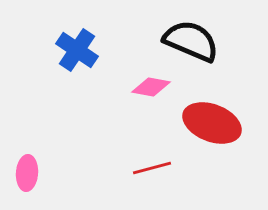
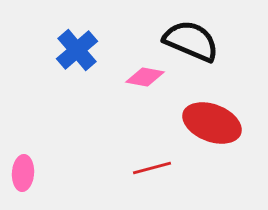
blue cross: rotated 15 degrees clockwise
pink diamond: moved 6 px left, 10 px up
pink ellipse: moved 4 px left
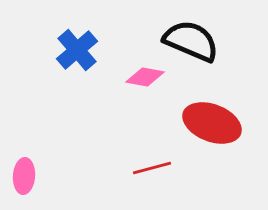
pink ellipse: moved 1 px right, 3 px down
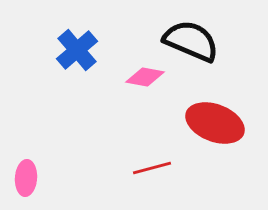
red ellipse: moved 3 px right
pink ellipse: moved 2 px right, 2 px down
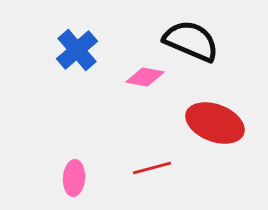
pink ellipse: moved 48 px right
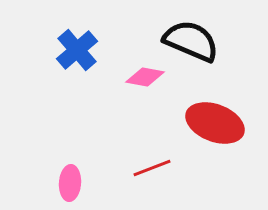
red line: rotated 6 degrees counterclockwise
pink ellipse: moved 4 px left, 5 px down
